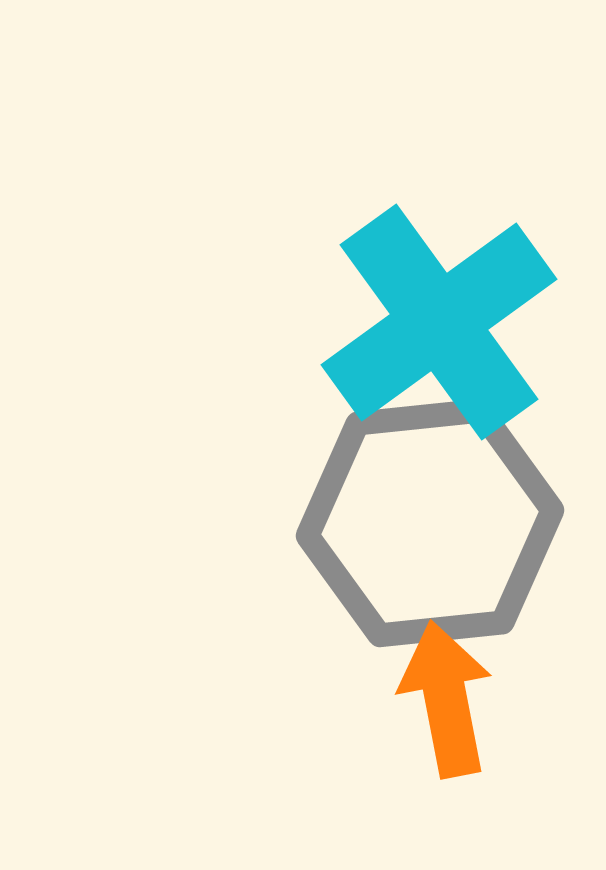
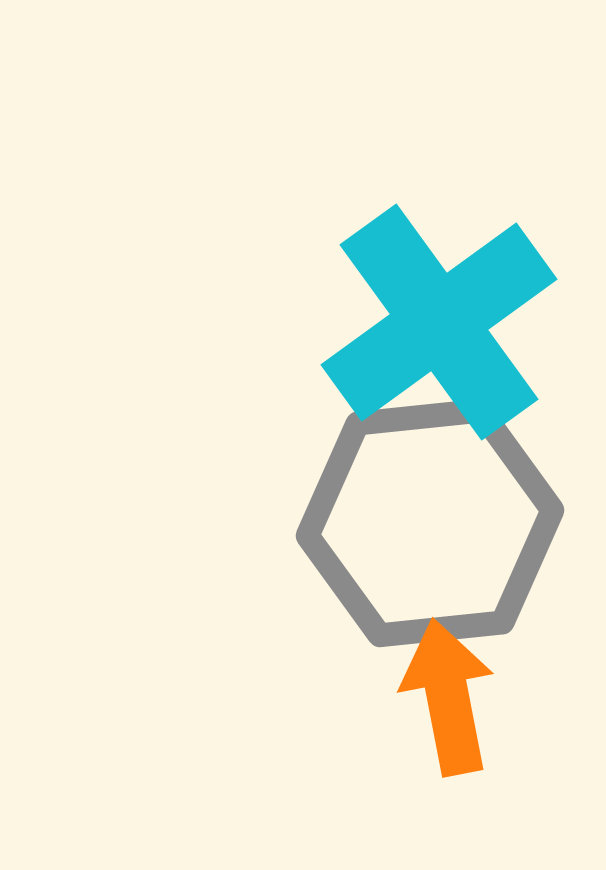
orange arrow: moved 2 px right, 2 px up
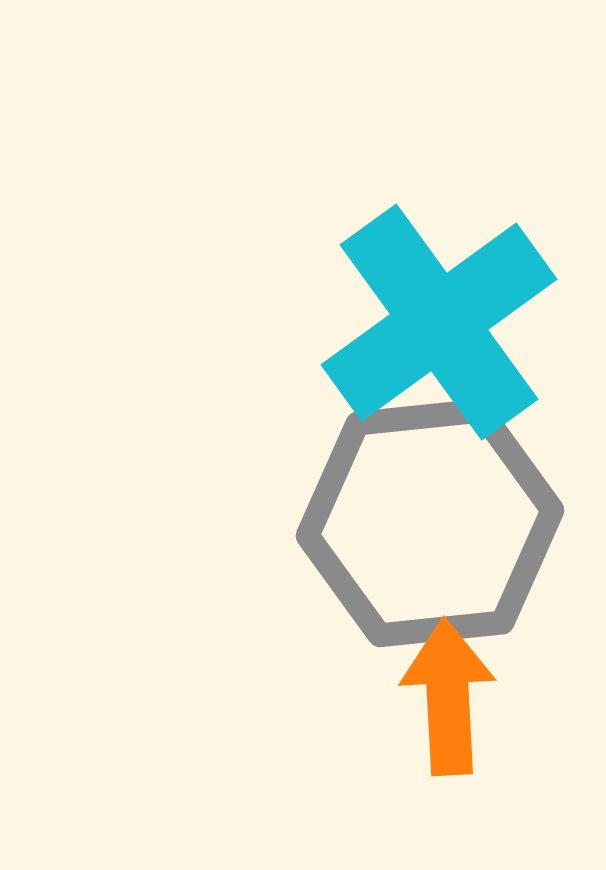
orange arrow: rotated 8 degrees clockwise
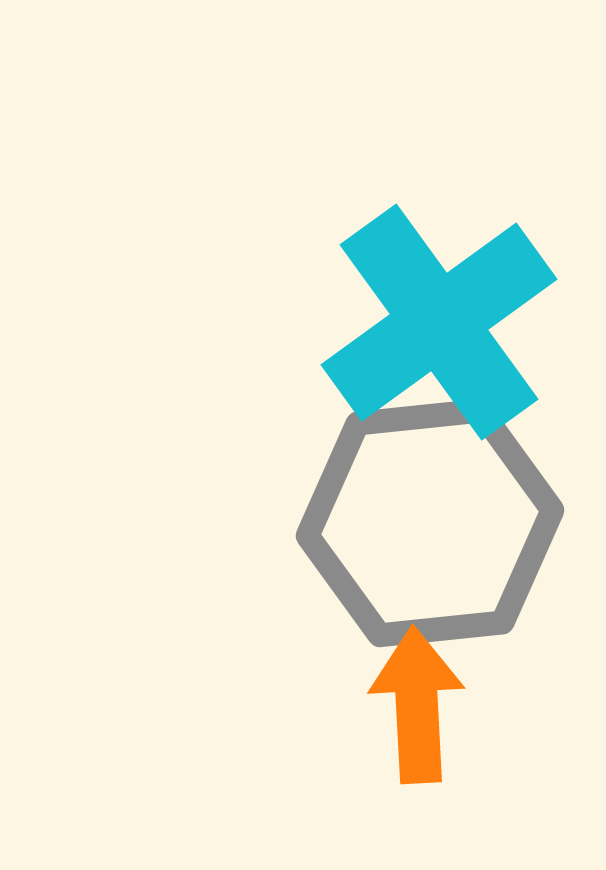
orange arrow: moved 31 px left, 8 px down
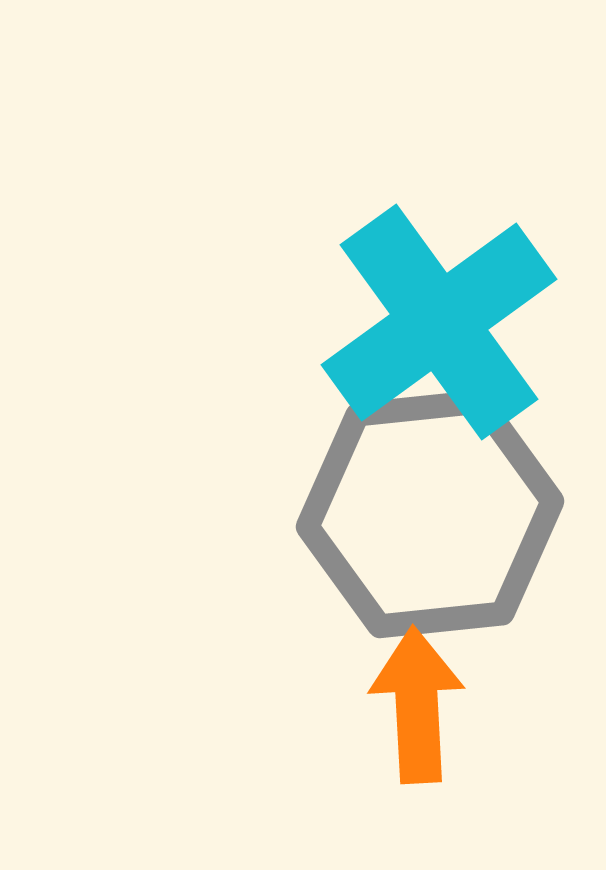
gray hexagon: moved 9 px up
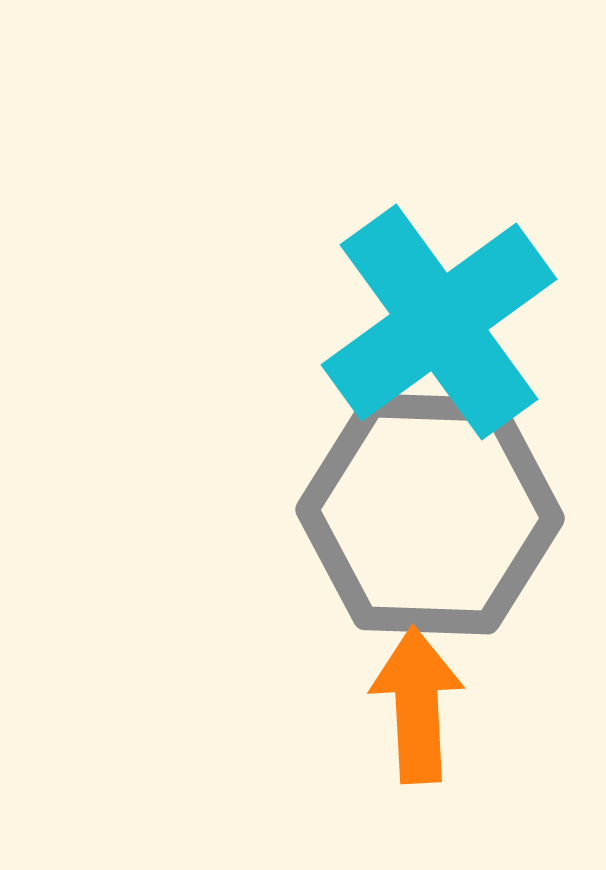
gray hexagon: rotated 8 degrees clockwise
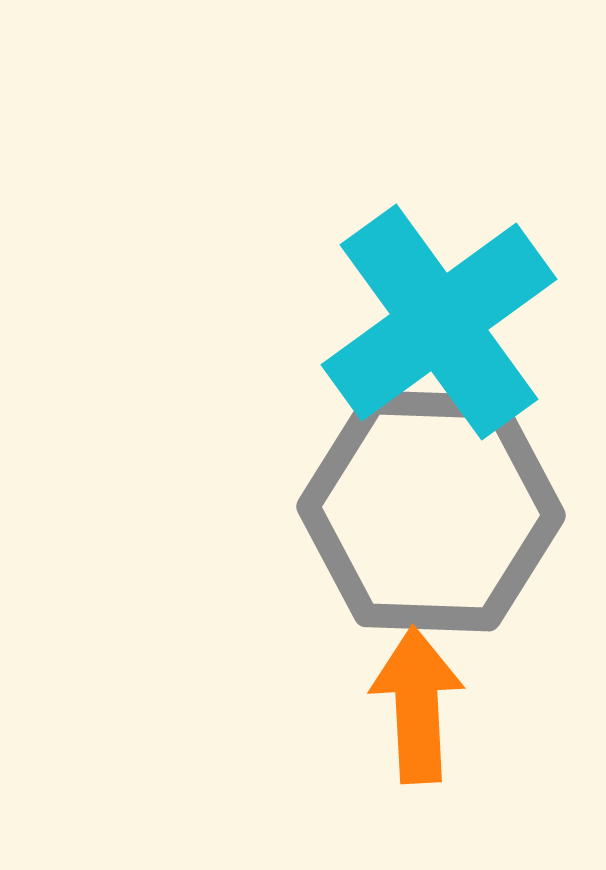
gray hexagon: moved 1 px right, 3 px up
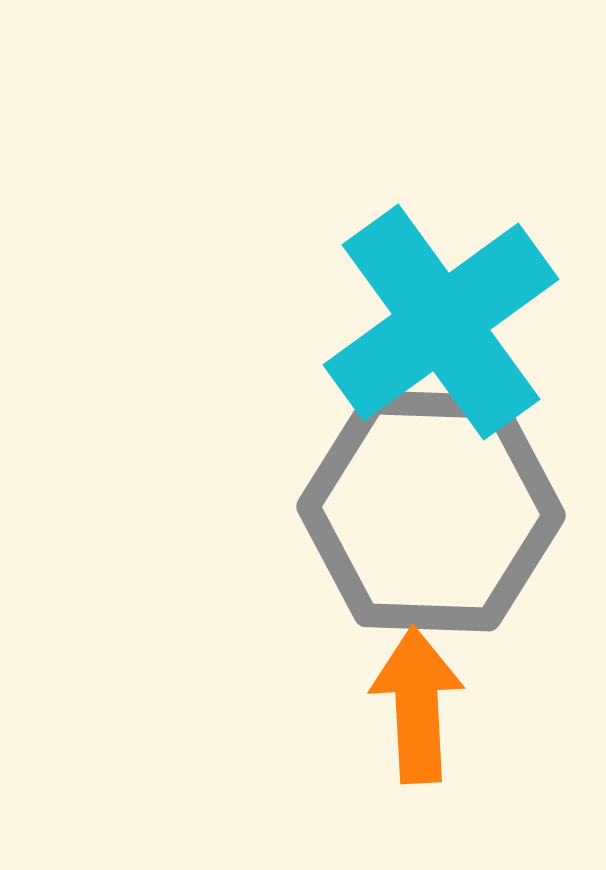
cyan cross: moved 2 px right
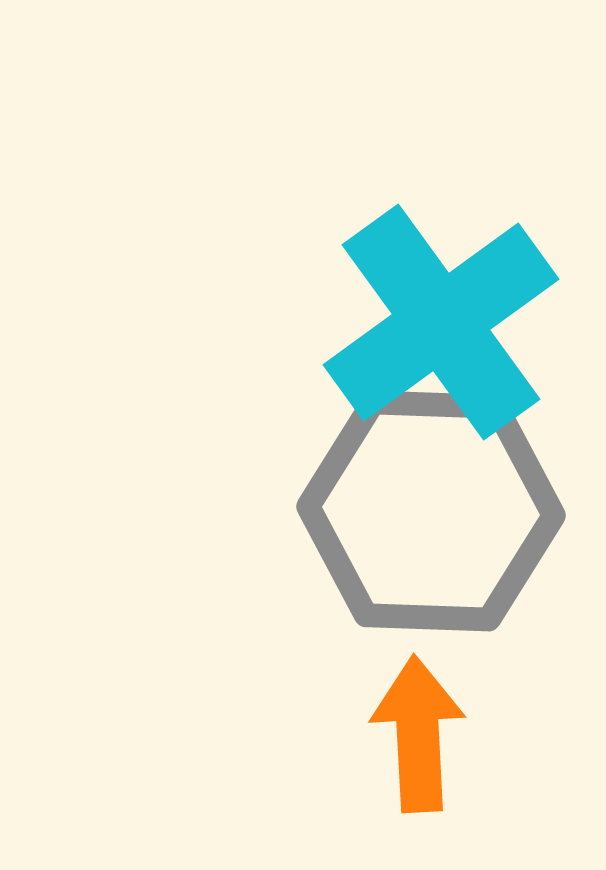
orange arrow: moved 1 px right, 29 px down
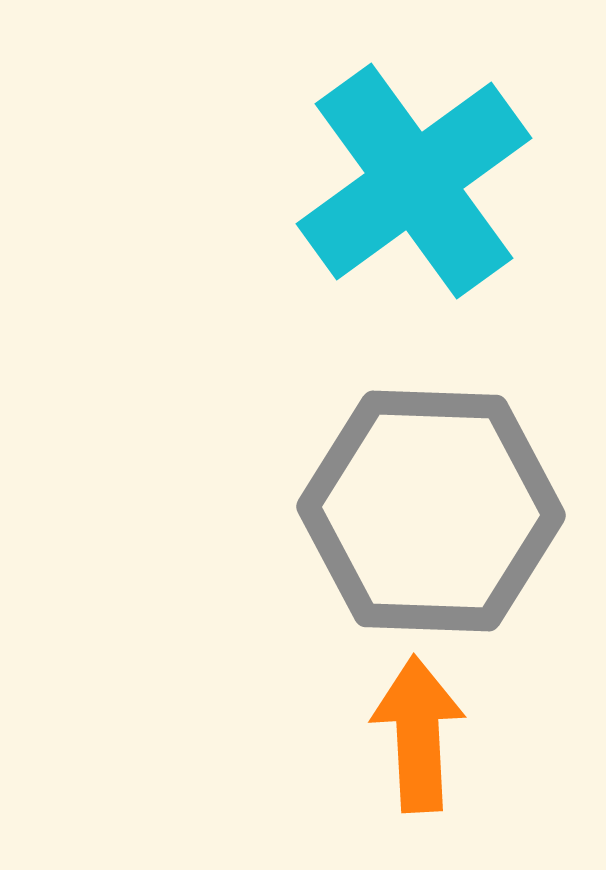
cyan cross: moved 27 px left, 141 px up
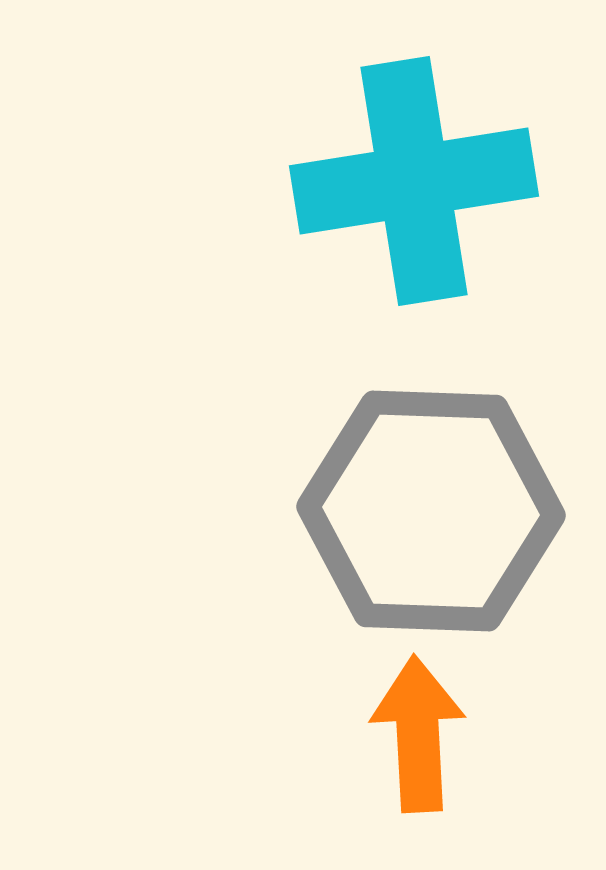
cyan cross: rotated 27 degrees clockwise
